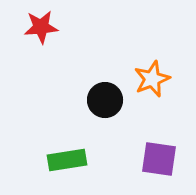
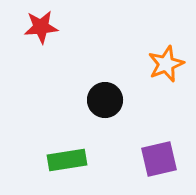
orange star: moved 14 px right, 15 px up
purple square: rotated 21 degrees counterclockwise
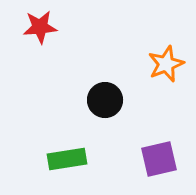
red star: moved 1 px left
green rectangle: moved 1 px up
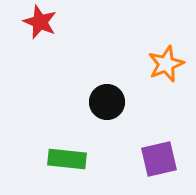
red star: moved 5 px up; rotated 28 degrees clockwise
black circle: moved 2 px right, 2 px down
green rectangle: rotated 15 degrees clockwise
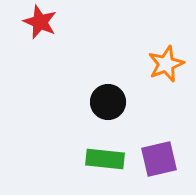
black circle: moved 1 px right
green rectangle: moved 38 px right
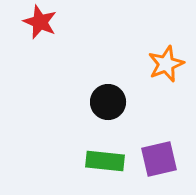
green rectangle: moved 2 px down
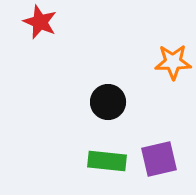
orange star: moved 7 px right, 2 px up; rotated 21 degrees clockwise
green rectangle: moved 2 px right
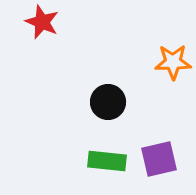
red star: moved 2 px right
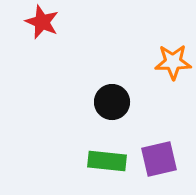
black circle: moved 4 px right
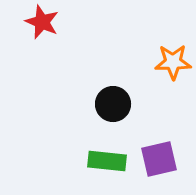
black circle: moved 1 px right, 2 px down
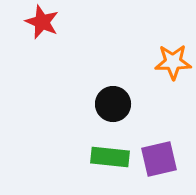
green rectangle: moved 3 px right, 4 px up
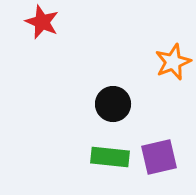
orange star: rotated 21 degrees counterclockwise
purple square: moved 2 px up
